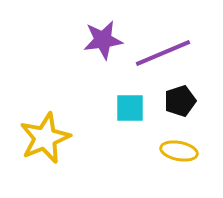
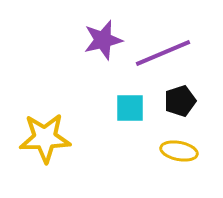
purple star: rotated 6 degrees counterclockwise
yellow star: rotated 21 degrees clockwise
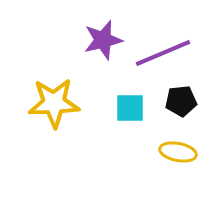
black pentagon: moved 1 px right; rotated 12 degrees clockwise
yellow star: moved 9 px right, 35 px up
yellow ellipse: moved 1 px left, 1 px down
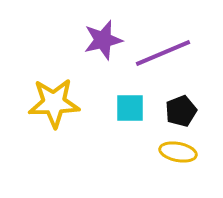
black pentagon: moved 10 px down; rotated 16 degrees counterclockwise
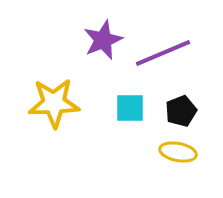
purple star: rotated 9 degrees counterclockwise
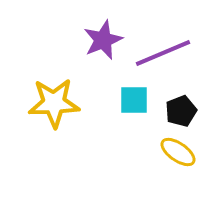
cyan square: moved 4 px right, 8 px up
yellow ellipse: rotated 24 degrees clockwise
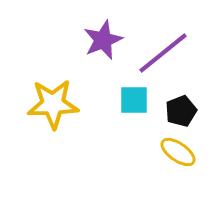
purple line: rotated 16 degrees counterclockwise
yellow star: moved 1 px left, 1 px down
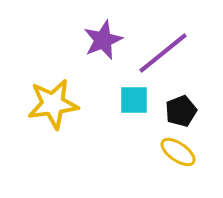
yellow star: rotated 6 degrees counterclockwise
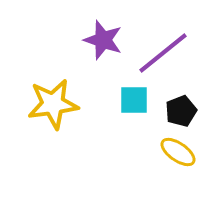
purple star: rotated 30 degrees counterclockwise
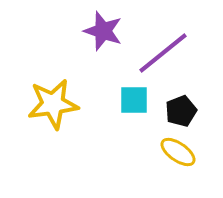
purple star: moved 9 px up
